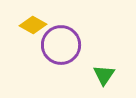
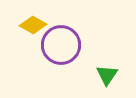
green triangle: moved 3 px right
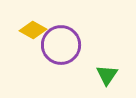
yellow diamond: moved 5 px down
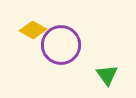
green triangle: rotated 10 degrees counterclockwise
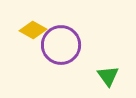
green triangle: moved 1 px right, 1 px down
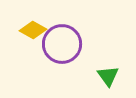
purple circle: moved 1 px right, 1 px up
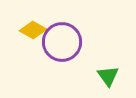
purple circle: moved 2 px up
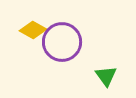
green triangle: moved 2 px left
